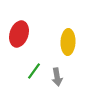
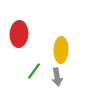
red ellipse: rotated 15 degrees counterclockwise
yellow ellipse: moved 7 px left, 8 px down
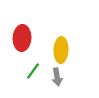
red ellipse: moved 3 px right, 4 px down
green line: moved 1 px left
